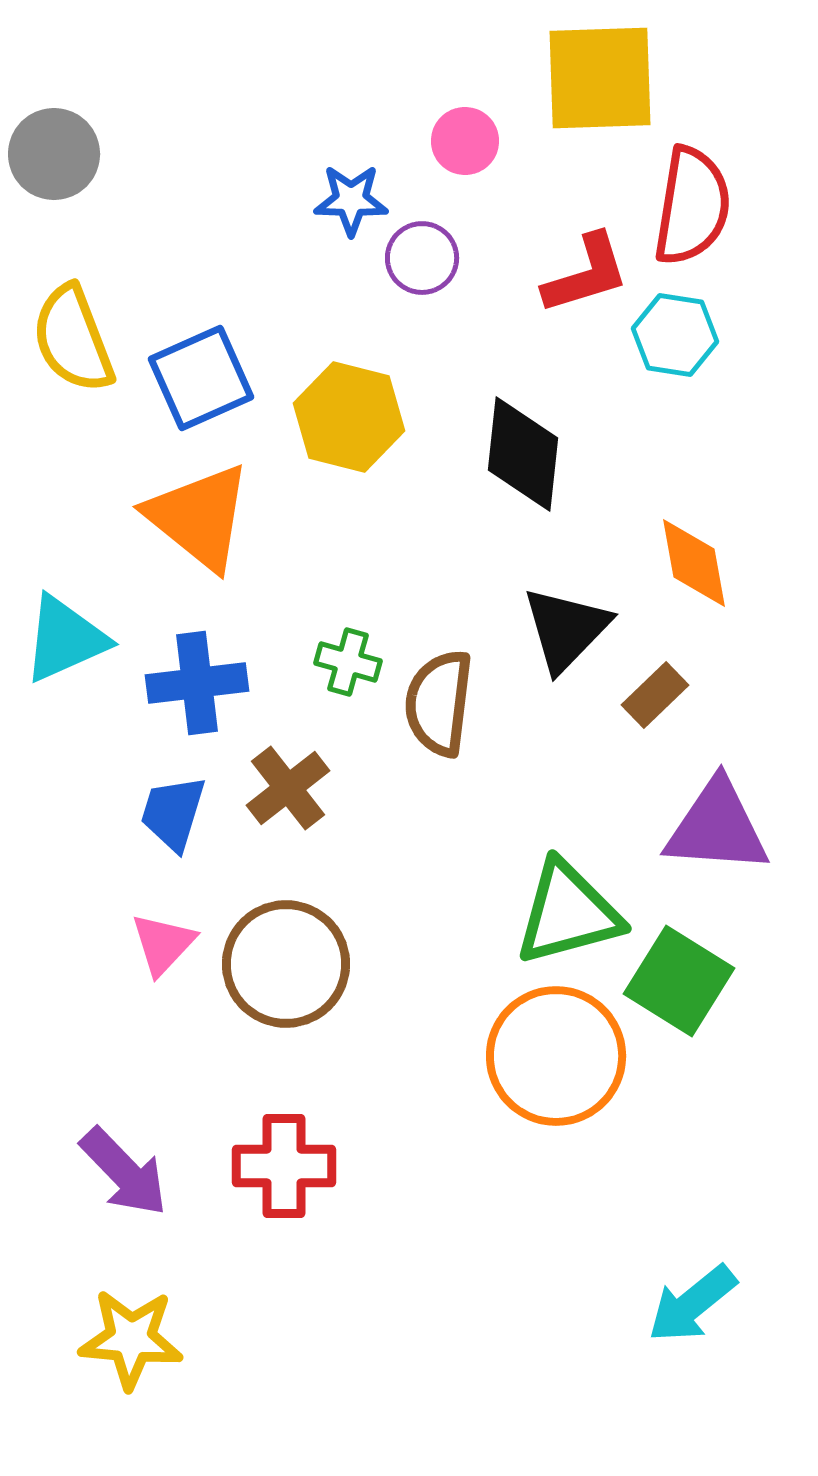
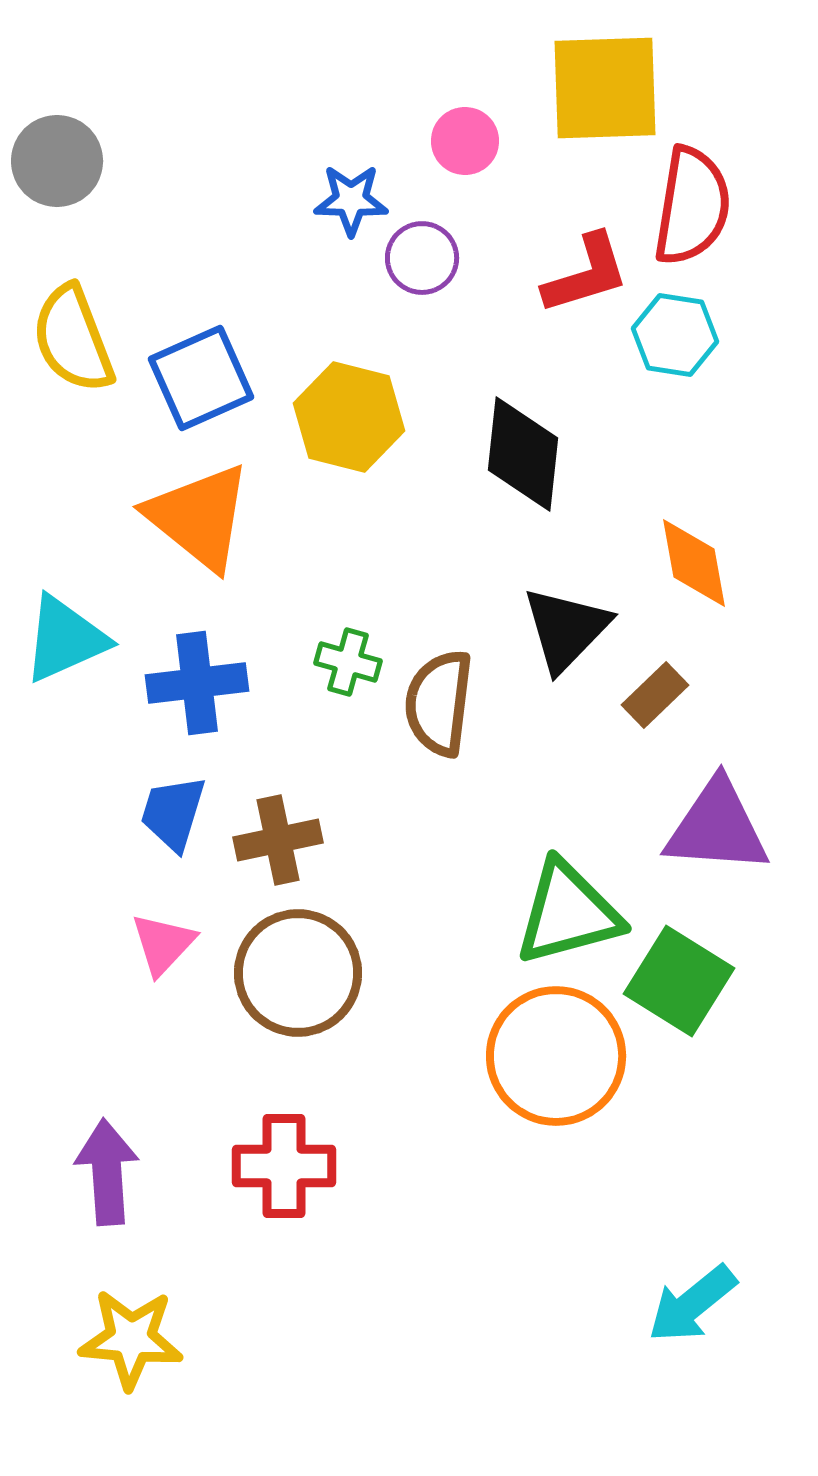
yellow square: moved 5 px right, 10 px down
gray circle: moved 3 px right, 7 px down
brown cross: moved 10 px left, 52 px down; rotated 26 degrees clockwise
brown circle: moved 12 px right, 9 px down
purple arrow: moved 17 px left; rotated 140 degrees counterclockwise
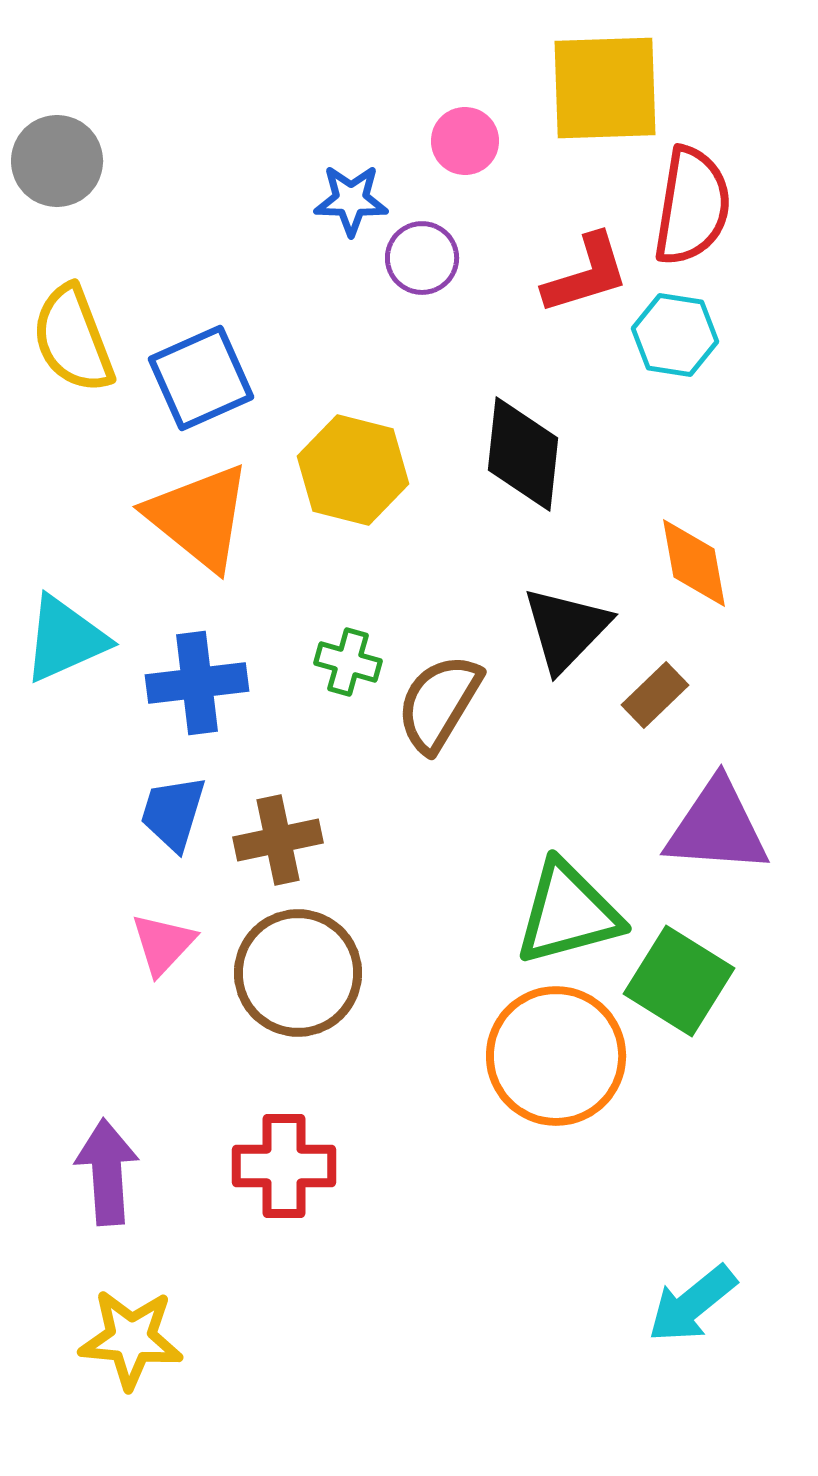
yellow hexagon: moved 4 px right, 53 px down
brown semicircle: rotated 24 degrees clockwise
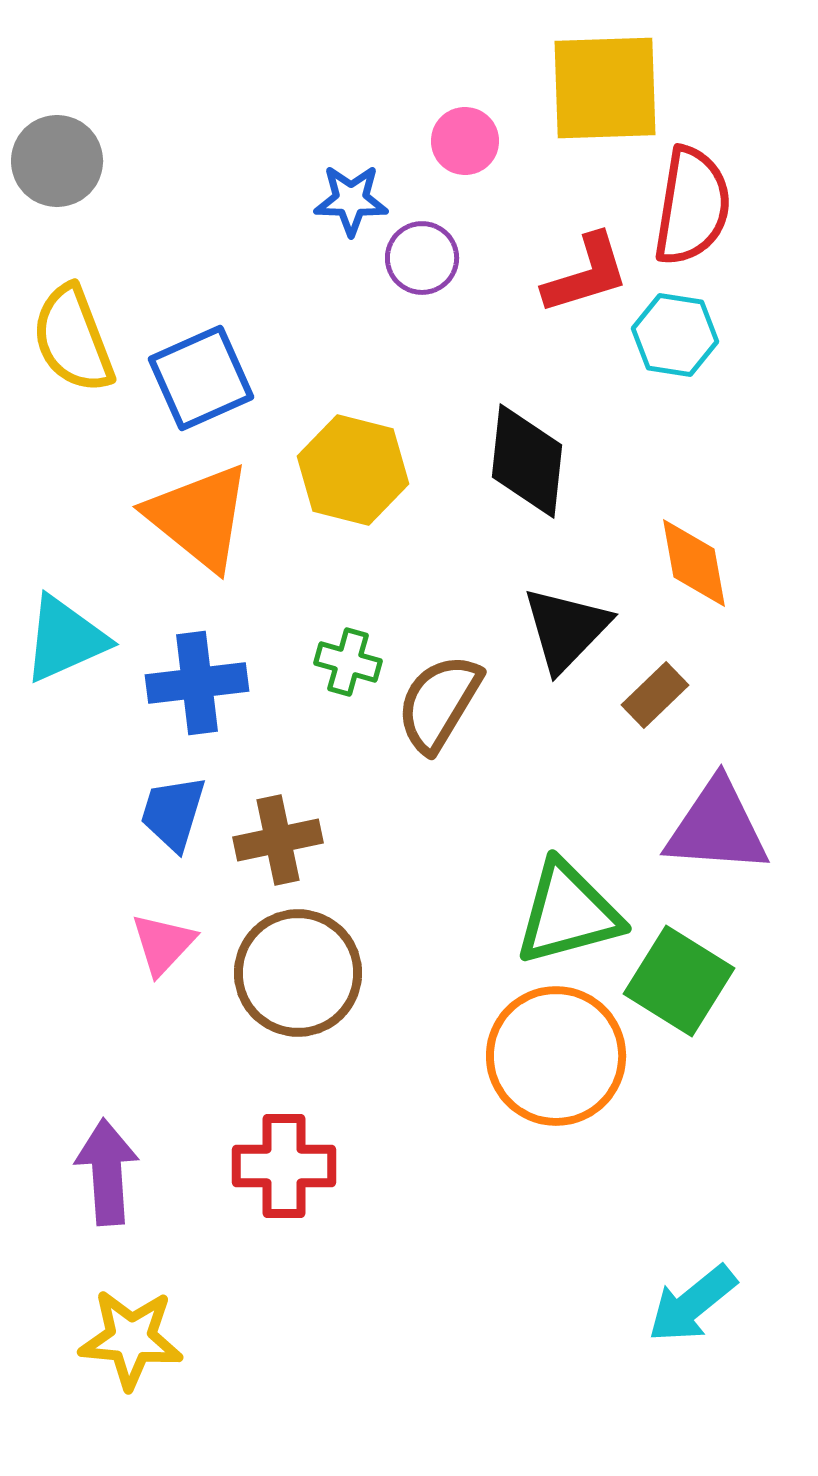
black diamond: moved 4 px right, 7 px down
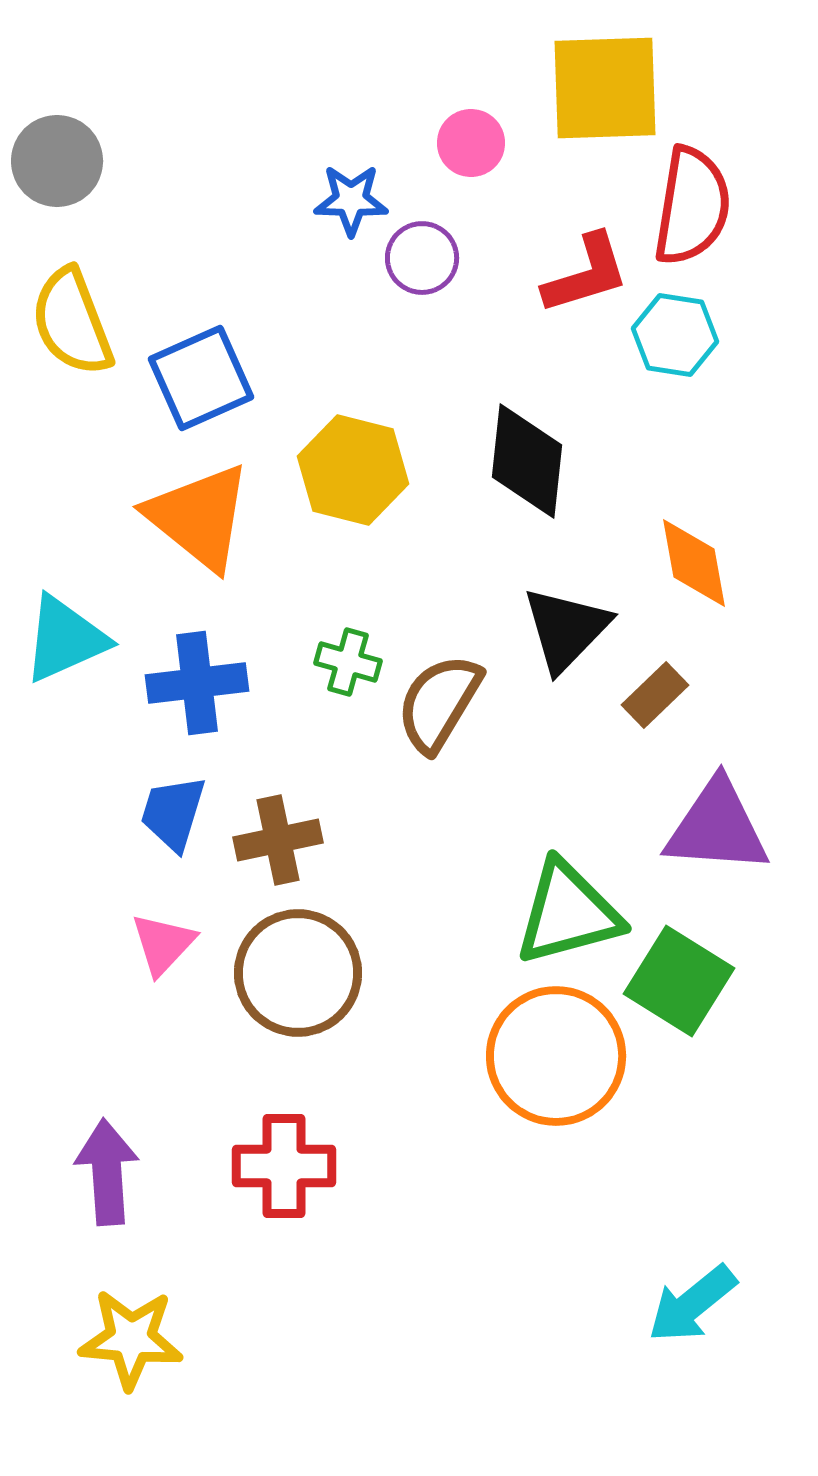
pink circle: moved 6 px right, 2 px down
yellow semicircle: moved 1 px left, 17 px up
